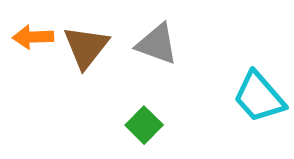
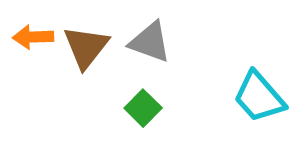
gray triangle: moved 7 px left, 2 px up
green square: moved 1 px left, 17 px up
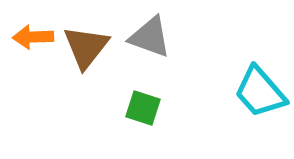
gray triangle: moved 5 px up
cyan trapezoid: moved 1 px right, 5 px up
green square: rotated 27 degrees counterclockwise
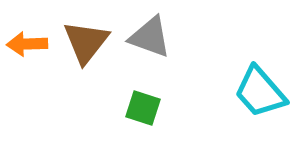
orange arrow: moved 6 px left, 7 px down
brown triangle: moved 5 px up
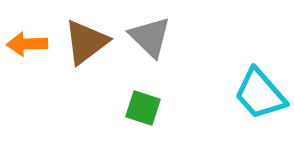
gray triangle: rotated 24 degrees clockwise
brown triangle: rotated 15 degrees clockwise
cyan trapezoid: moved 2 px down
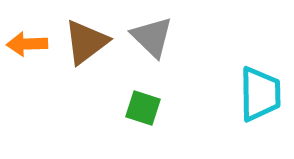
gray triangle: moved 2 px right
cyan trapezoid: rotated 140 degrees counterclockwise
